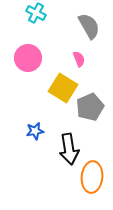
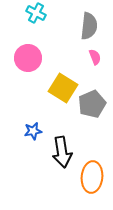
gray semicircle: rotated 36 degrees clockwise
pink semicircle: moved 16 px right, 2 px up
gray pentagon: moved 2 px right, 3 px up
blue star: moved 2 px left
black arrow: moved 7 px left, 3 px down
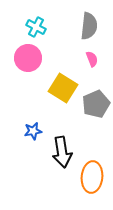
cyan cross: moved 14 px down
pink semicircle: moved 3 px left, 2 px down
gray pentagon: moved 4 px right
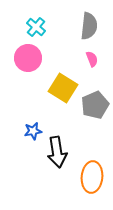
cyan cross: rotated 12 degrees clockwise
gray pentagon: moved 1 px left, 1 px down
black arrow: moved 5 px left
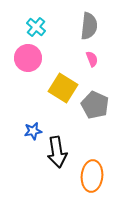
gray pentagon: rotated 24 degrees counterclockwise
orange ellipse: moved 1 px up
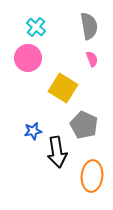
gray semicircle: rotated 16 degrees counterclockwise
gray pentagon: moved 11 px left, 20 px down
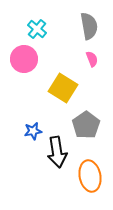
cyan cross: moved 1 px right, 2 px down
pink circle: moved 4 px left, 1 px down
gray pentagon: moved 2 px right; rotated 12 degrees clockwise
orange ellipse: moved 2 px left; rotated 16 degrees counterclockwise
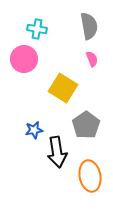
cyan cross: rotated 30 degrees counterclockwise
blue star: moved 1 px right, 1 px up
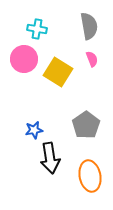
yellow square: moved 5 px left, 16 px up
black arrow: moved 7 px left, 6 px down
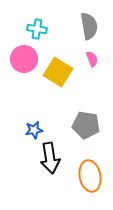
gray pentagon: rotated 28 degrees counterclockwise
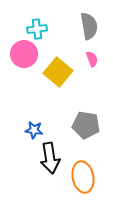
cyan cross: rotated 18 degrees counterclockwise
pink circle: moved 5 px up
yellow square: rotated 8 degrees clockwise
blue star: rotated 18 degrees clockwise
orange ellipse: moved 7 px left, 1 px down
